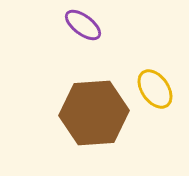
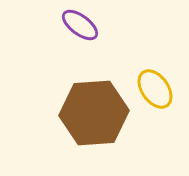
purple ellipse: moved 3 px left
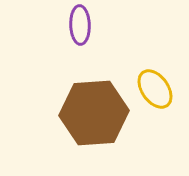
purple ellipse: rotated 51 degrees clockwise
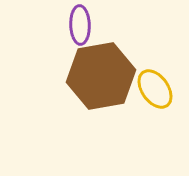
brown hexagon: moved 7 px right, 37 px up; rotated 6 degrees counterclockwise
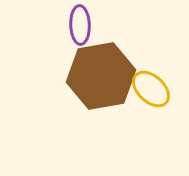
yellow ellipse: moved 4 px left; rotated 12 degrees counterclockwise
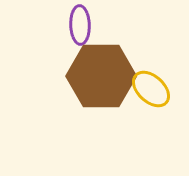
brown hexagon: rotated 10 degrees clockwise
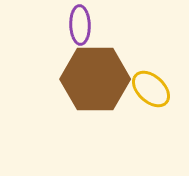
brown hexagon: moved 6 px left, 3 px down
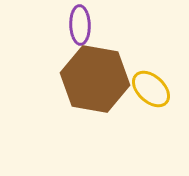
brown hexagon: rotated 10 degrees clockwise
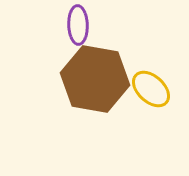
purple ellipse: moved 2 px left
